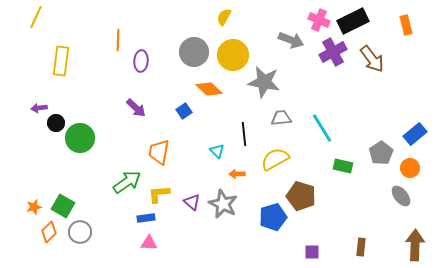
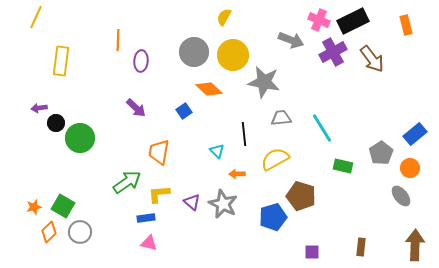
pink triangle at (149, 243): rotated 12 degrees clockwise
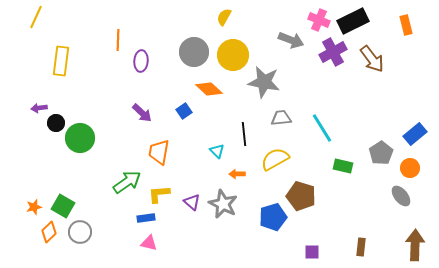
purple arrow at (136, 108): moved 6 px right, 5 px down
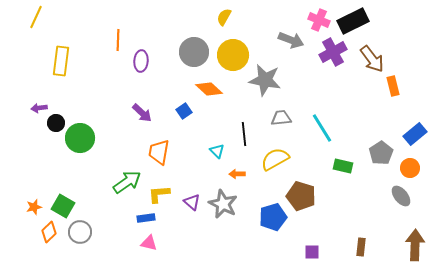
orange rectangle at (406, 25): moved 13 px left, 61 px down
gray star at (264, 82): moved 1 px right, 2 px up
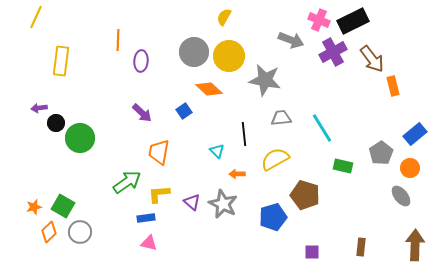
yellow circle at (233, 55): moved 4 px left, 1 px down
brown pentagon at (301, 196): moved 4 px right, 1 px up
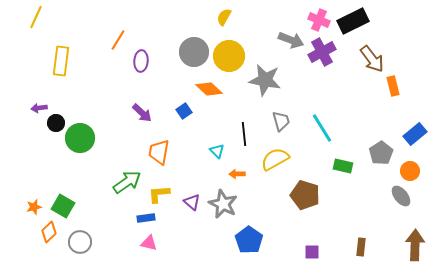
orange line at (118, 40): rotated 30 degrees clockwise
purple cross at (333, 52): moved 11 px left
gray trapezoid at (281, 118): moved 3 px down; rotated 80 degrees clockwise
orange circle at (410, 168): moved 3 px down
blue pentagon at (273, 217): moved 24 px left, 23 px down; rotated 20 degrees counterclockwise
gray circle at (80, 232): moved 10 px down
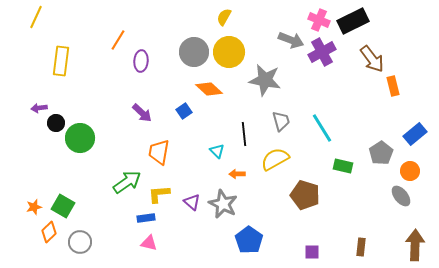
yellow circle at (229, 56): moved 4 px up
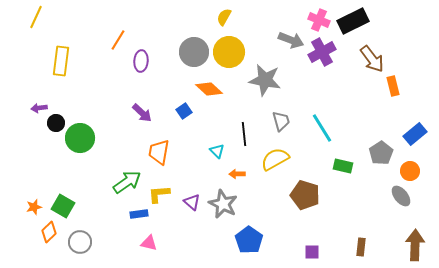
blue rectangle at (146, 218): moved 7 px left, 4 px up
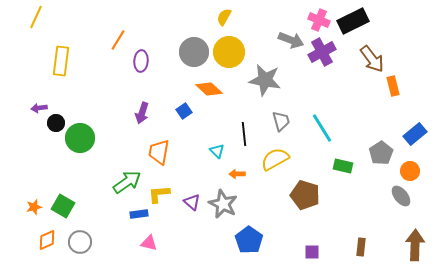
purple arrow at (142, 113): rotated 65 degrees clockwise
orange diamond at (49, 232): moved 2 px left, 8 px down; rotated 20 degrees clockwise
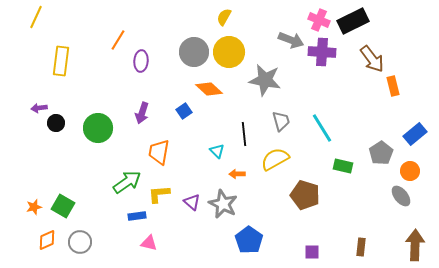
purple cross at (322, 52): rotated 32 degrees clockwise
green circle at (80, 138): moved 18 px right, 10 px up
blue rectangle at (139, 214): moved 2 px left, 2 px down
